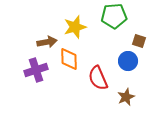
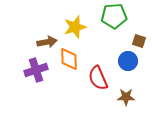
brown star: rotated 24 degrees clockwise
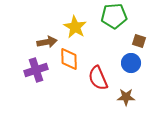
yellow star: rotated 25 degrees counterclockwise
blue circle: moved 3 px right, 2 px down
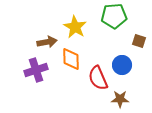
orange diamond: moved 2 px right
blue circle: moved 9 px left, 2 px down
brown star: moved 6 px left, 2 px down
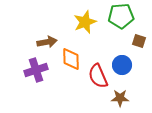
green pentagon: moved 7 px right
yellow star: moved 10 px right, 5 px up; rotated 20 degrees clockwise
red semicircle: moved 2 px up
brown star: moved 1 px up
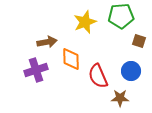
blue circle: moved 9 px right, 6 px down
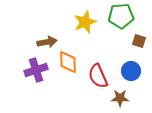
orange diamond: moved 3 px left, 3 px down
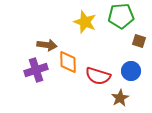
yellow star: rotated 30 degrees counterclockwise
brown arrow: moved 3 px down; rotated 18 degrees clockwise
red semicircle: rotated 50 degrees counterclockwise
brown star: rotated 30 degrees counterclockwise
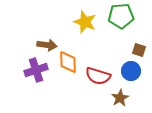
brown square: moved 9 px down
